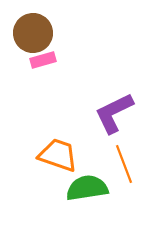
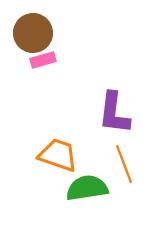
purple L-shape: rotated 57 degrees counterclockwise
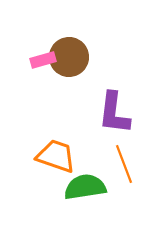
brown circle: moved 36 px right, 24 px down
orange trapezoid: moved 2 px left, 1 px down
green semicircle: moved 2 px left, 1 px up
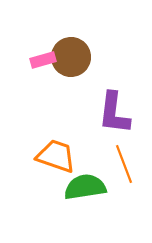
brown circle: moved 2 px right
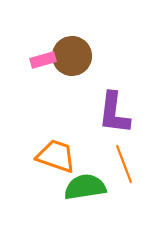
brown circle: moved 1 px right, 1 px up
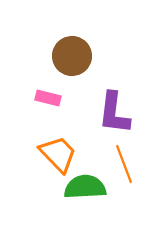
pink rectangle: moved 5 px right, 38 px down; rotated 30 degrees clockwise
orange trapezoid: moved 2 px right, 2 px up; rotated 27 degrees clockwise
green semicircle: rotated 6 degrees clockwise
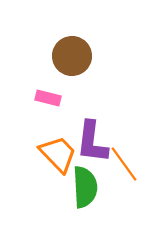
purple L-shape: moved 22 px left, 29 px down
orange line: rotated 15 degrees counterclockwise
green semicircle: rotated 90 degrees clockwise
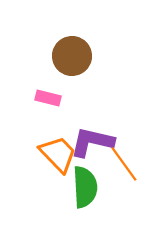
purple L-shape: rotated 96 degrees clockwise
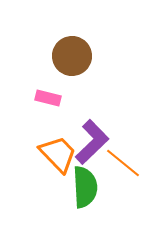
purple L-shape: rotated 123 degrees clockwise
orange line: moved 1 px left, 1 px up; rotated 15 degrees counterclockwise
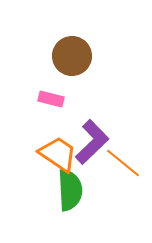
pink rectangle: moved 3 px right, 1 px down
orange trapezoid: rotated 12 degrees counterclockwise
green semicircle: moved 15 px left, 3 px down
